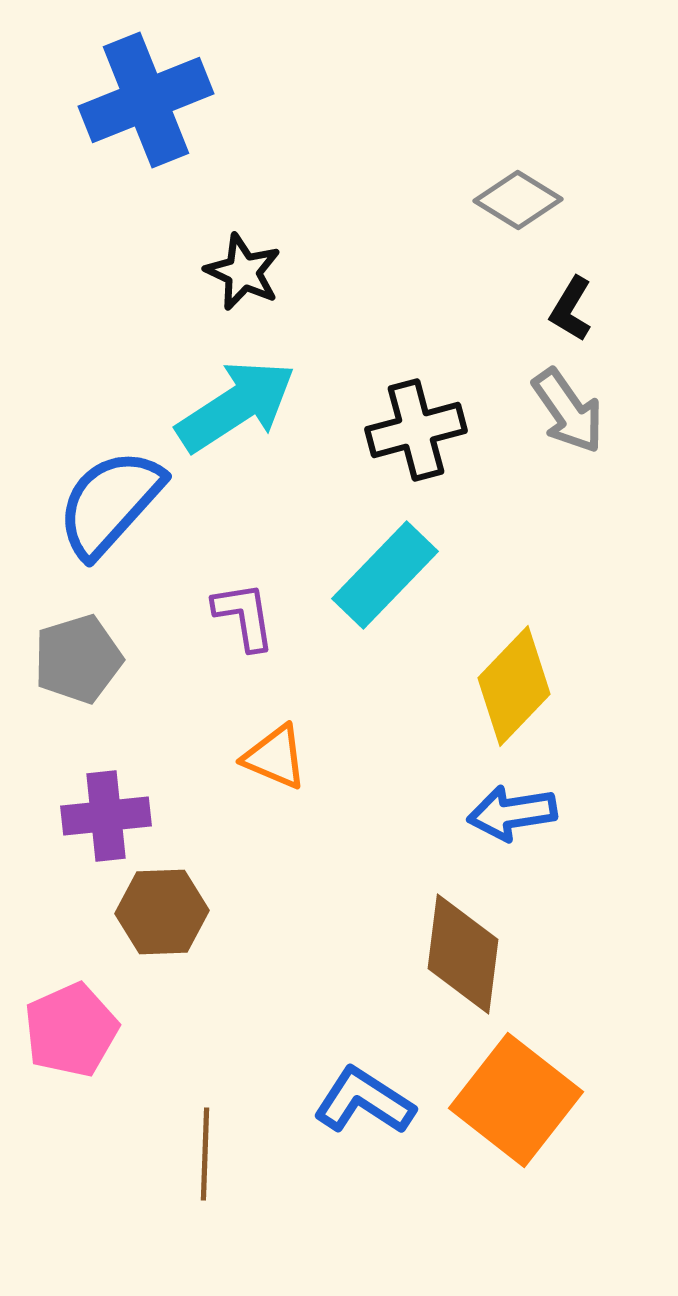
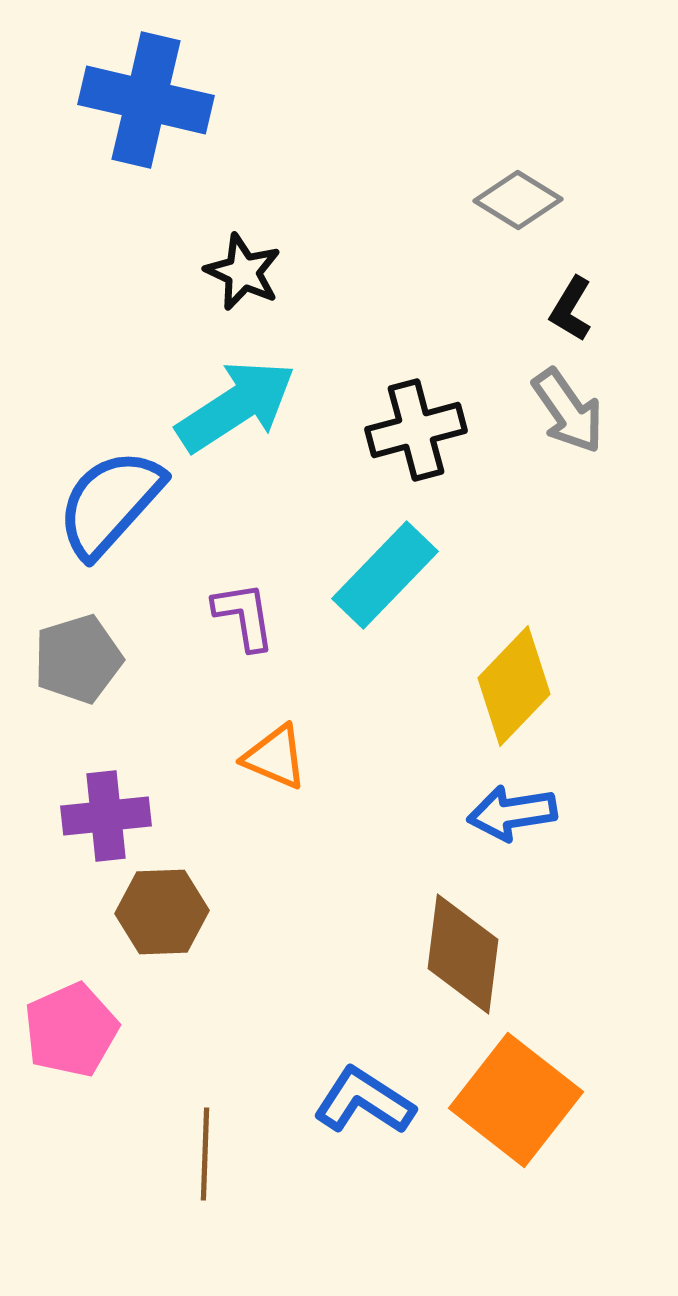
blue cross: rotated 35 degrees clockwise
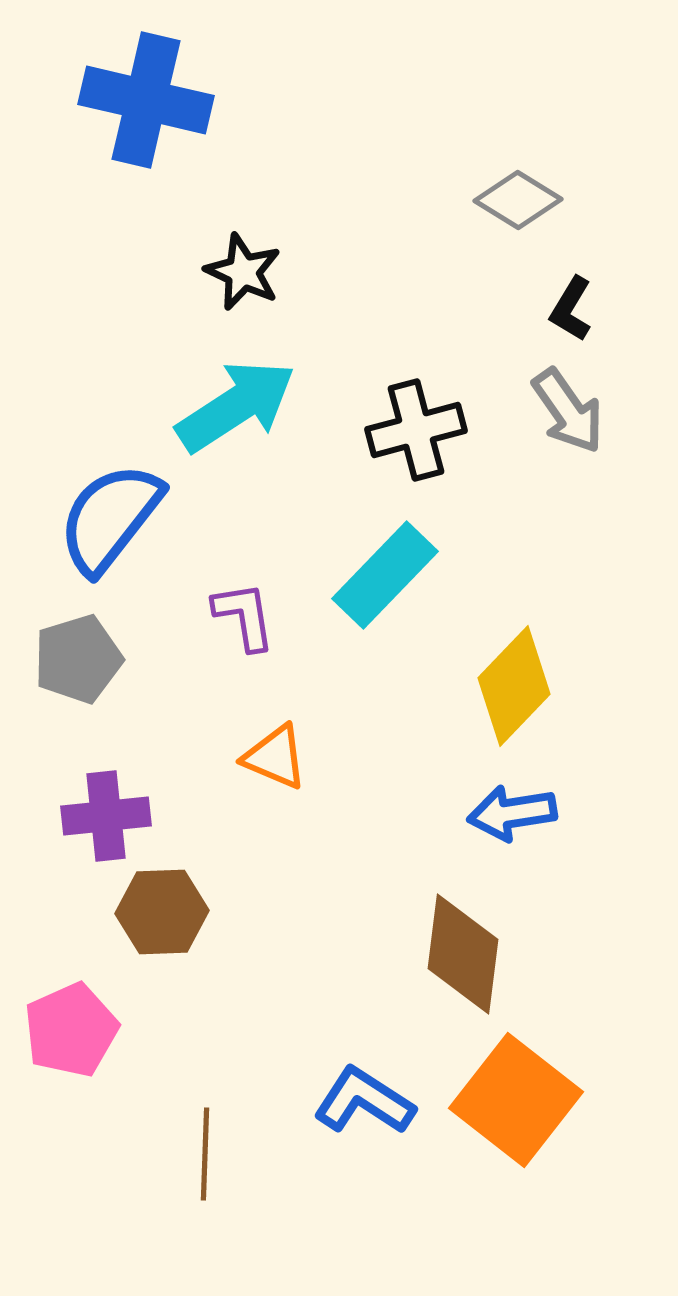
blue semicircle: moved 15 px down; rotated 4 degrees counterclockwise
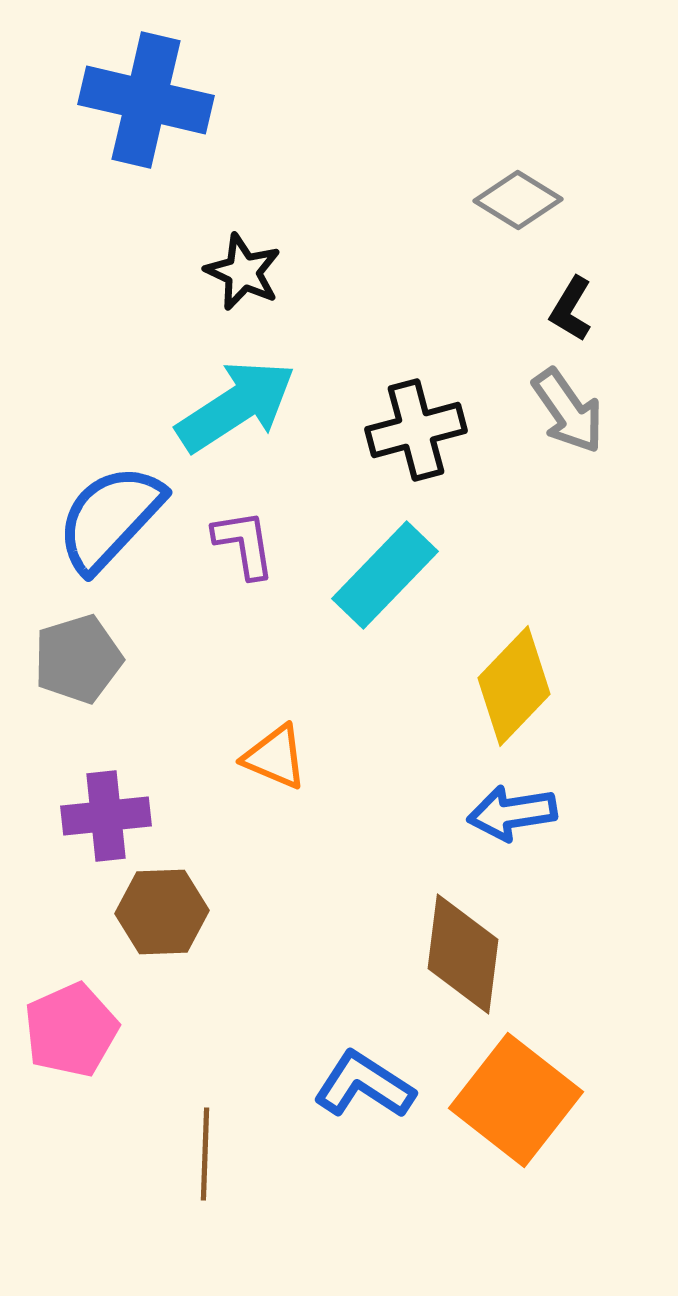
blue semicircle: rotated 5 degrees clockwise
purple L-shape: moved 72 px up
blue L-shape: moved 16 px up
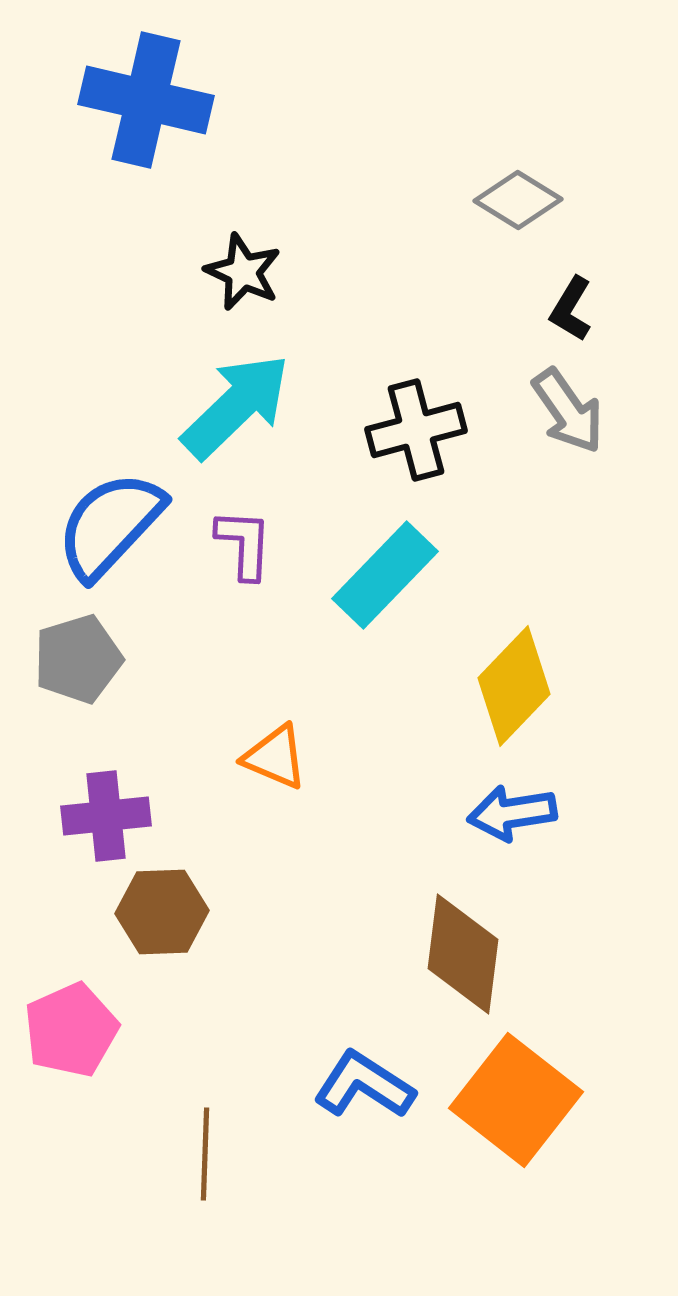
cyan arrow: rotated 11 degrees counterclockwise
blue semicircle: moved 7 px down
purple L-shape: rotated 12 degrees clockwise
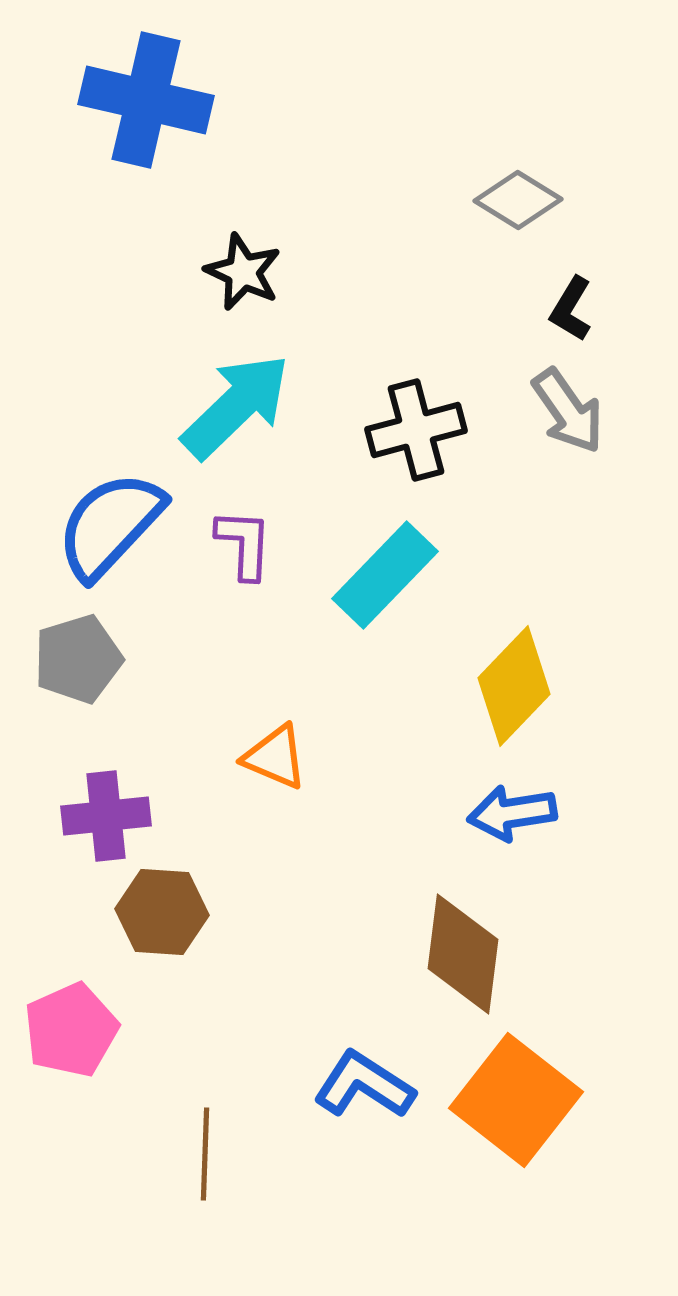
brown hexagon: rotated 6 degrees clockwise
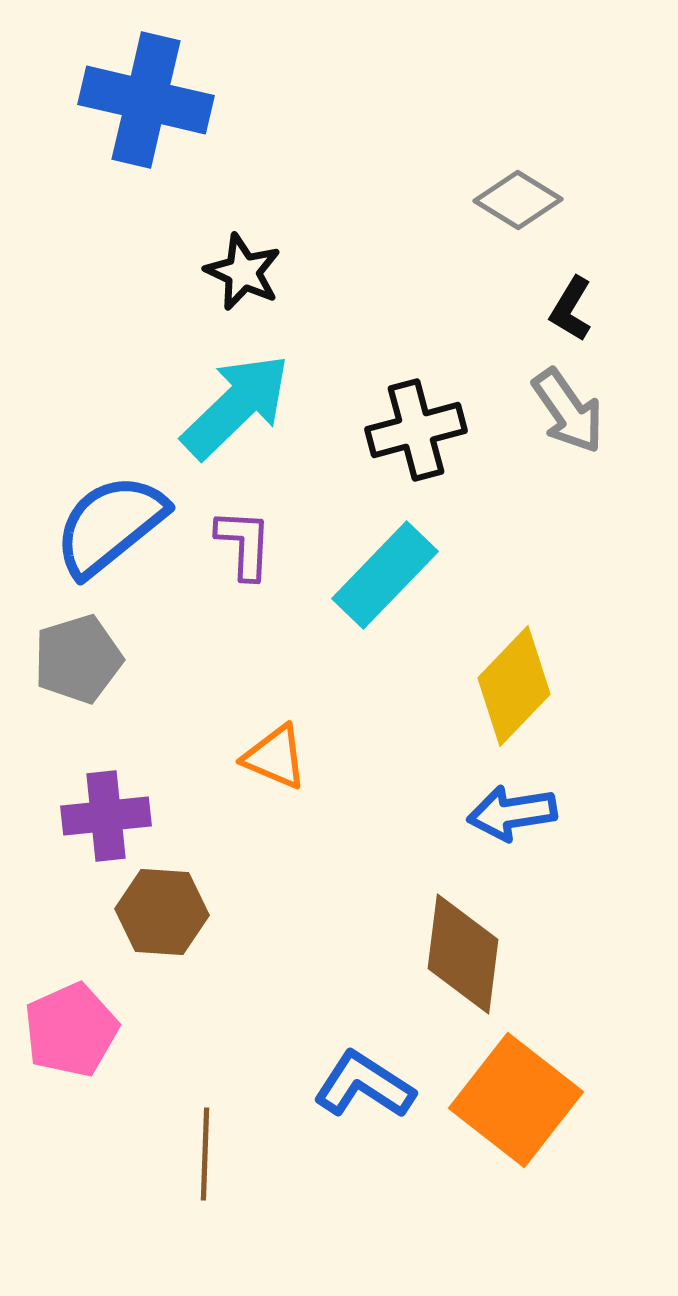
blue semicircle: rotated 8 degrees clockwise
